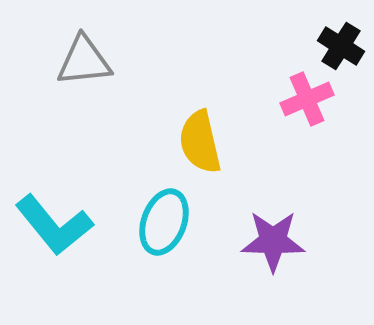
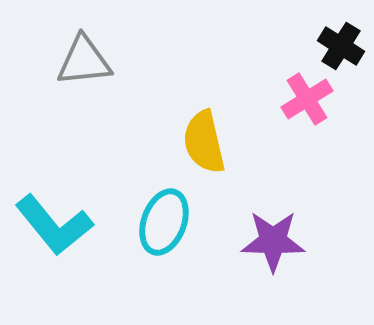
pink cross: rotated 9 degrees counterclockwise
yellow semicircle: moved 4 px right
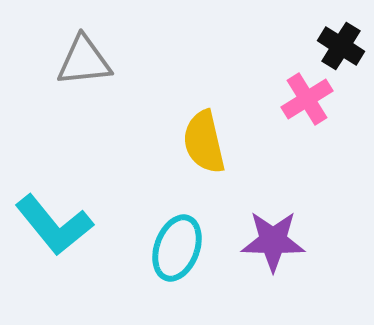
cyan ellipse: moved 13 px right, 26 px down
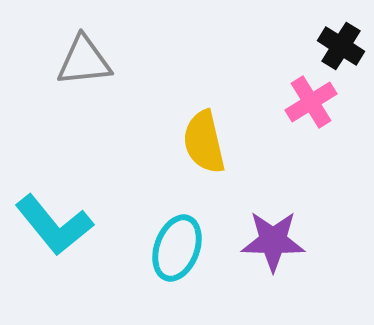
pink cross: moved 4 px right, 3 px down
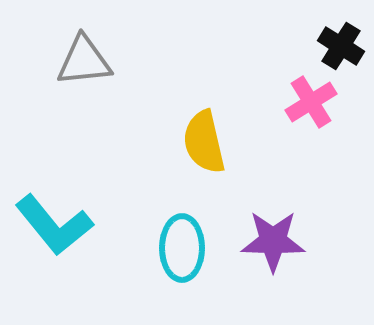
cyan ellipse: moved 5 px right; rotated 20 degrees counterclockwise
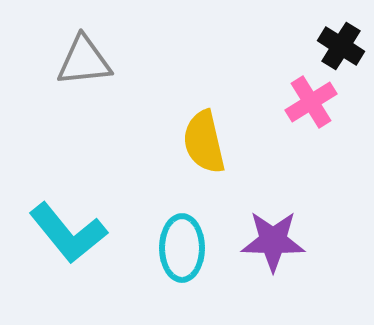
cyan L-shape: moved 14 px right, 8 px down
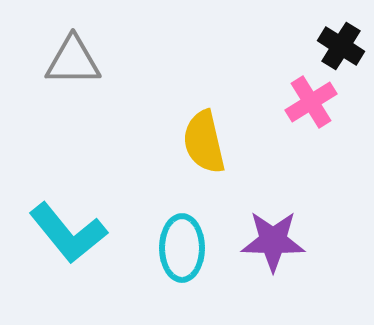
gray triangle: moved 11 px left; rotated 6 degrees clockwise
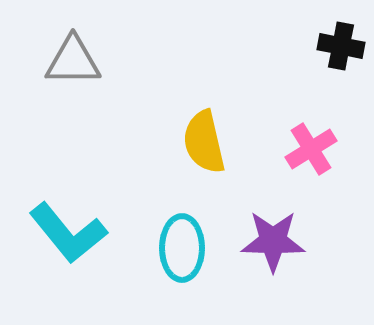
black cross: rotated 21 degrees counterclockwise
pink cross: moved 47 px down
